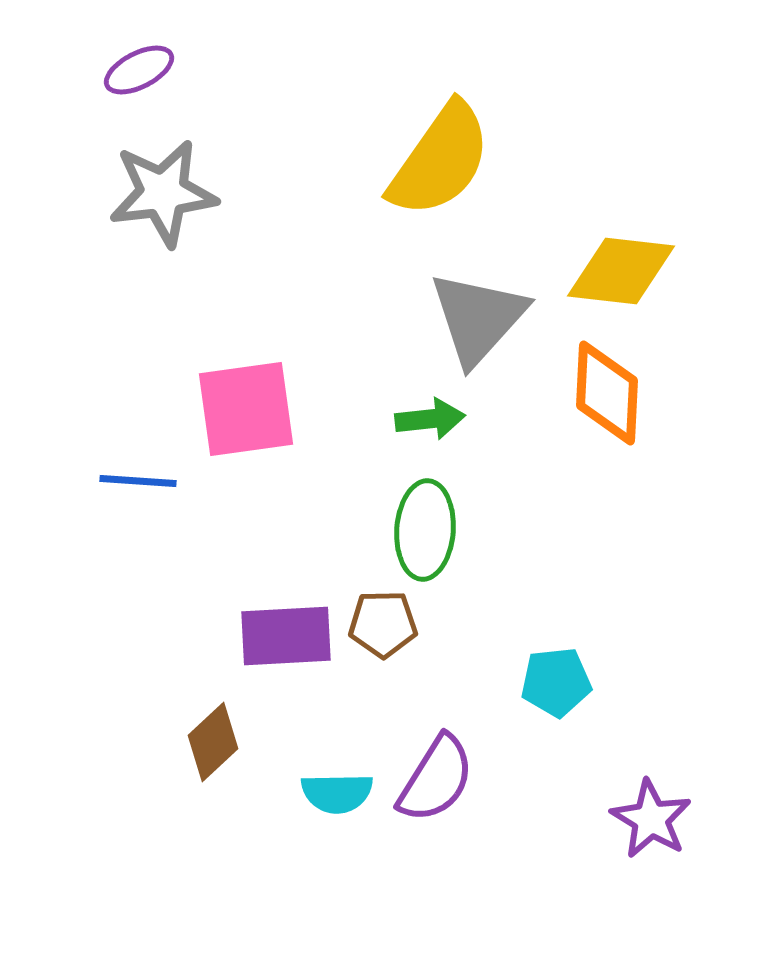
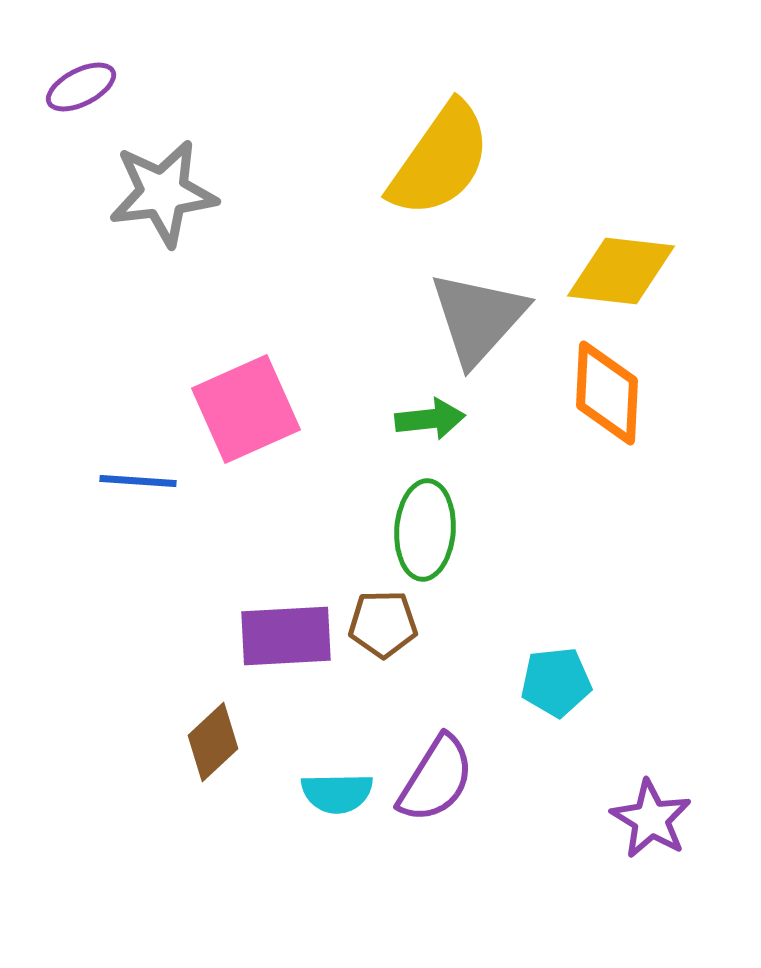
purple ellipse: moved 58 px left, 17 px down
pink square: rotated 16 degrees counterclockwise
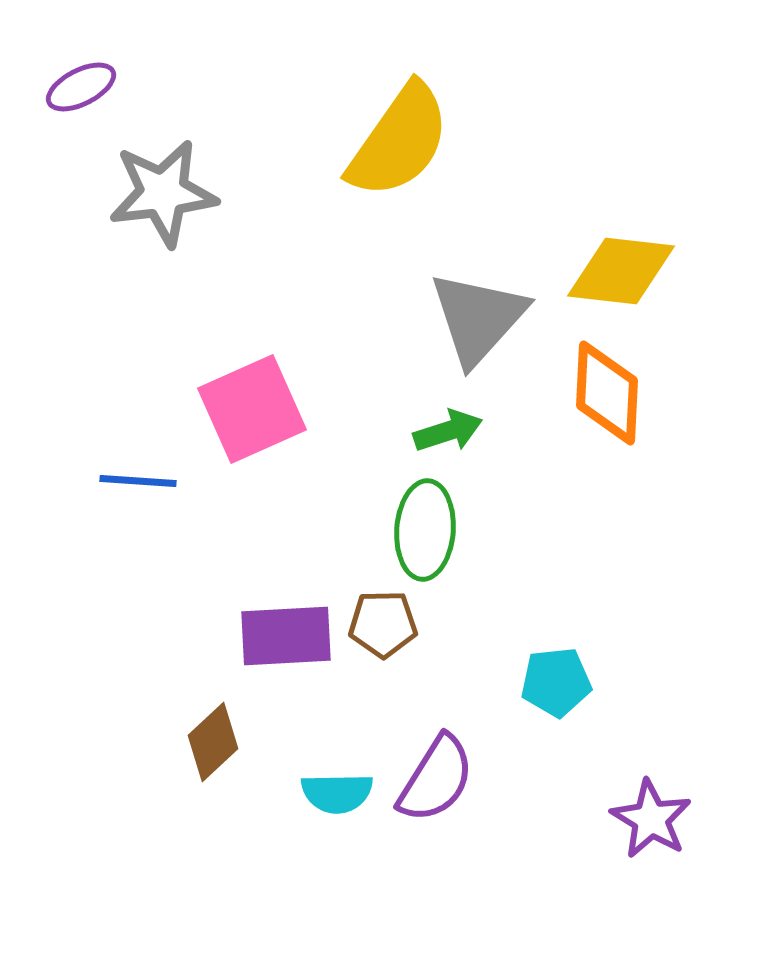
yellow semicircle: moved 41 px left, 19 px up
pink square: moved 6 px right
green arrow: moved 18 px right, 12 px down; rotated 12 degrees counterclockwise
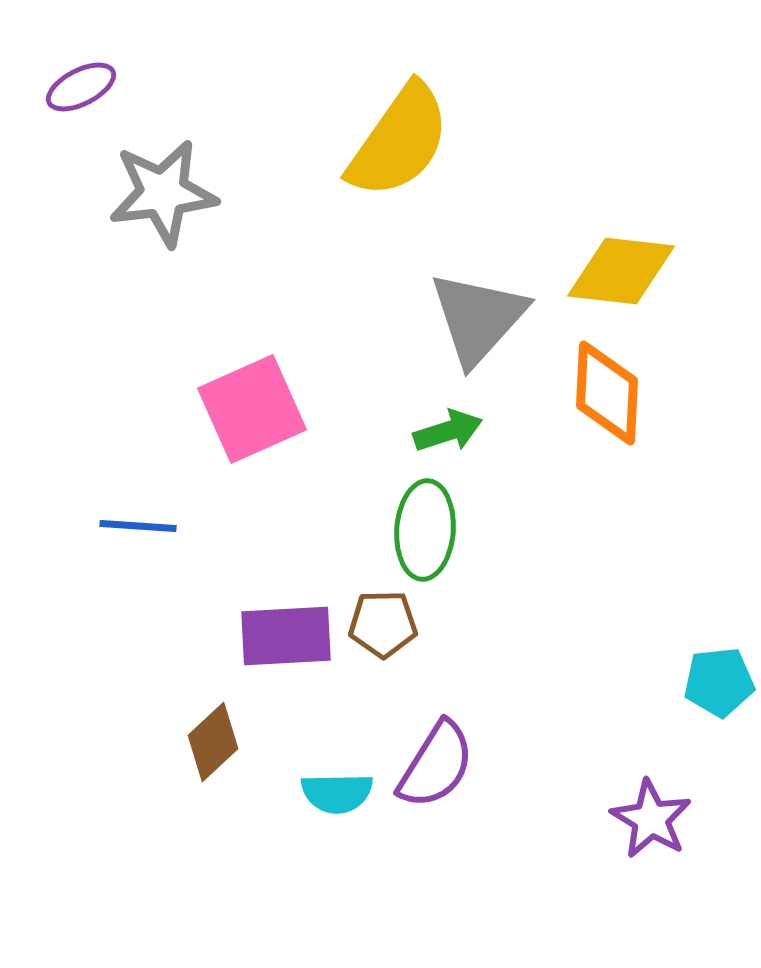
blue line: moved 45 px down
cyan pentagon: moved 163 px right
purple semicircle: moved 14 px up
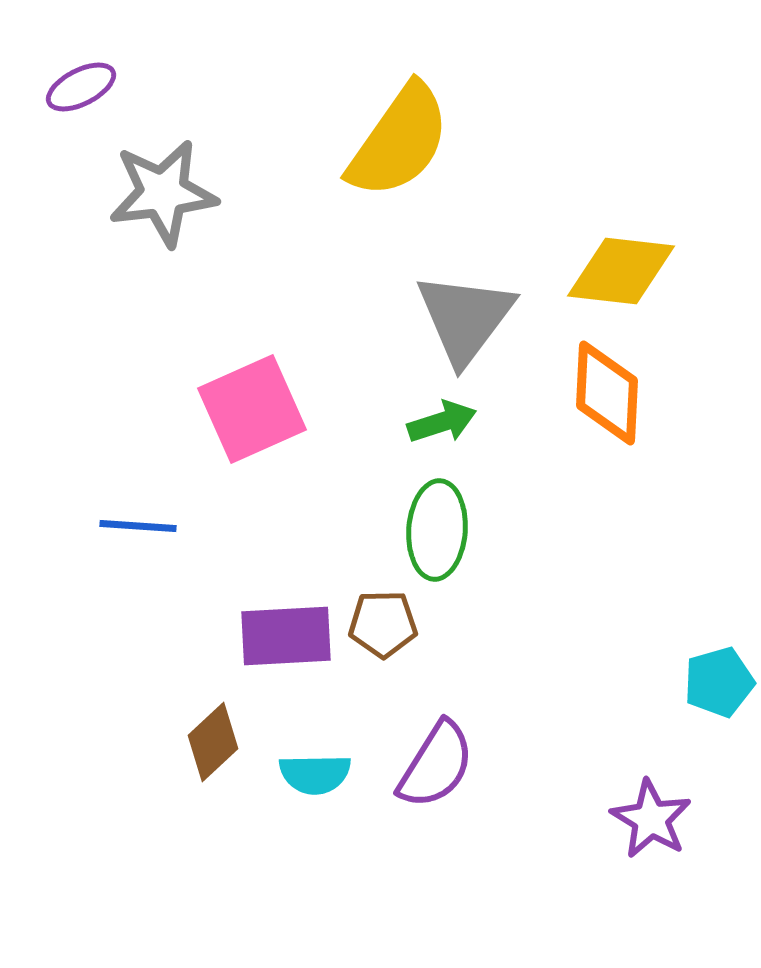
gray triangle: moved 13 px left; rotated 5 degrees counterclockwise
green arrow: moved 6 px left, 9 px up
green ellipse: moved 12 px right
cyan pentagon: rotated 10 degrees counterclockwise
cyan semicircle: moved 22 px left, 19 px up
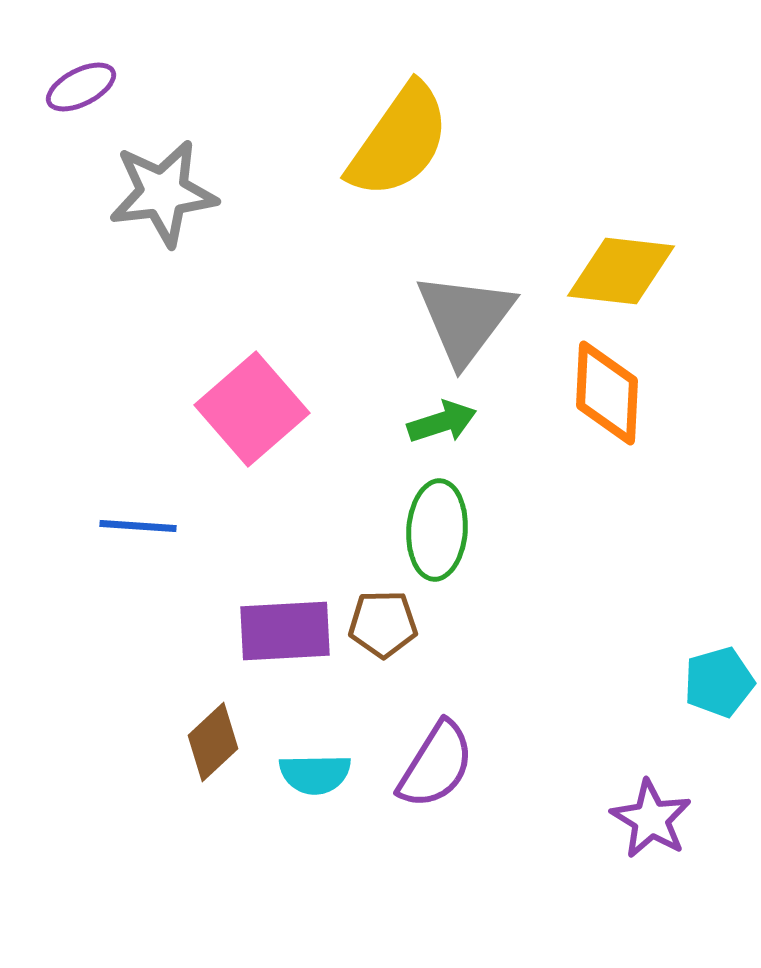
pink square: rotated 17 degrees counterclockwise
purple rectangle: moved 1 px left, 5 px up
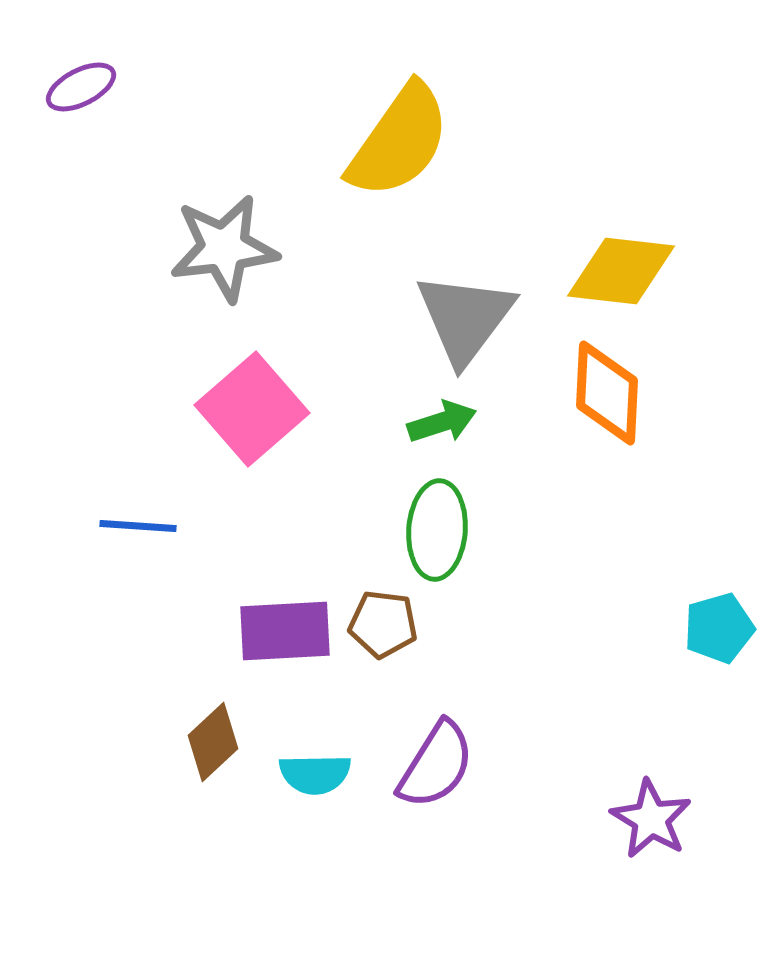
gray star: moved 61 px right, 55 px down
brown pentagon: rotated 8 degrees clockwise
cyan pentagon: moved 54 px up
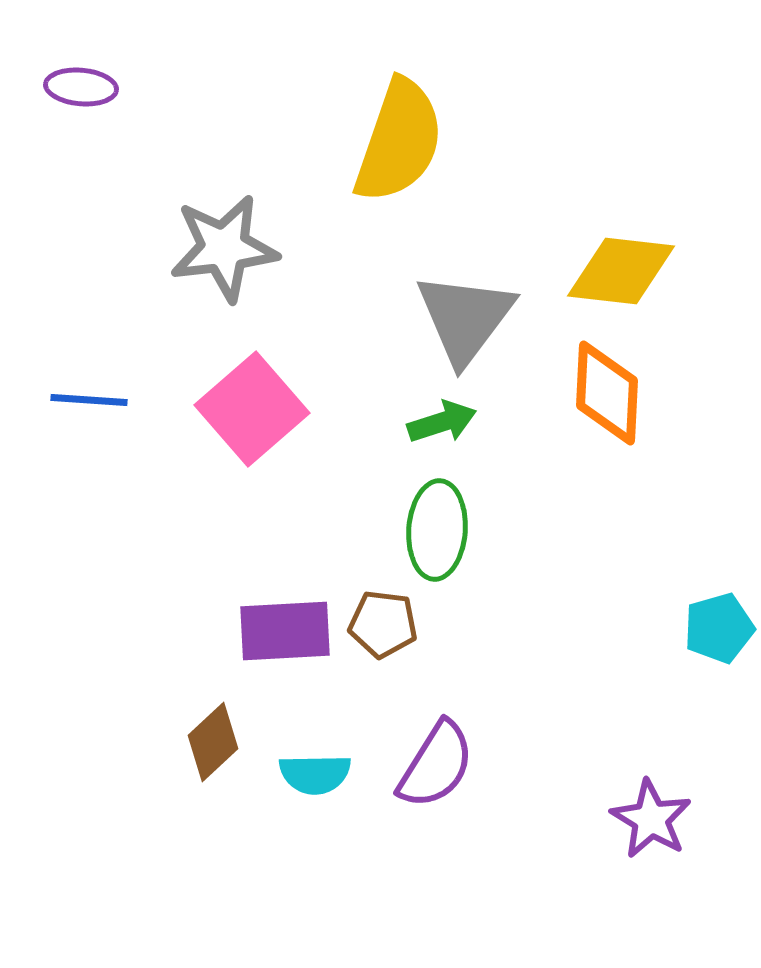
purple ellipse: rotated 32 degrees clockwise
yellow semicircle: rotated 16 degrees counterclockwise
blue line: moved 49 px left, 126 px up
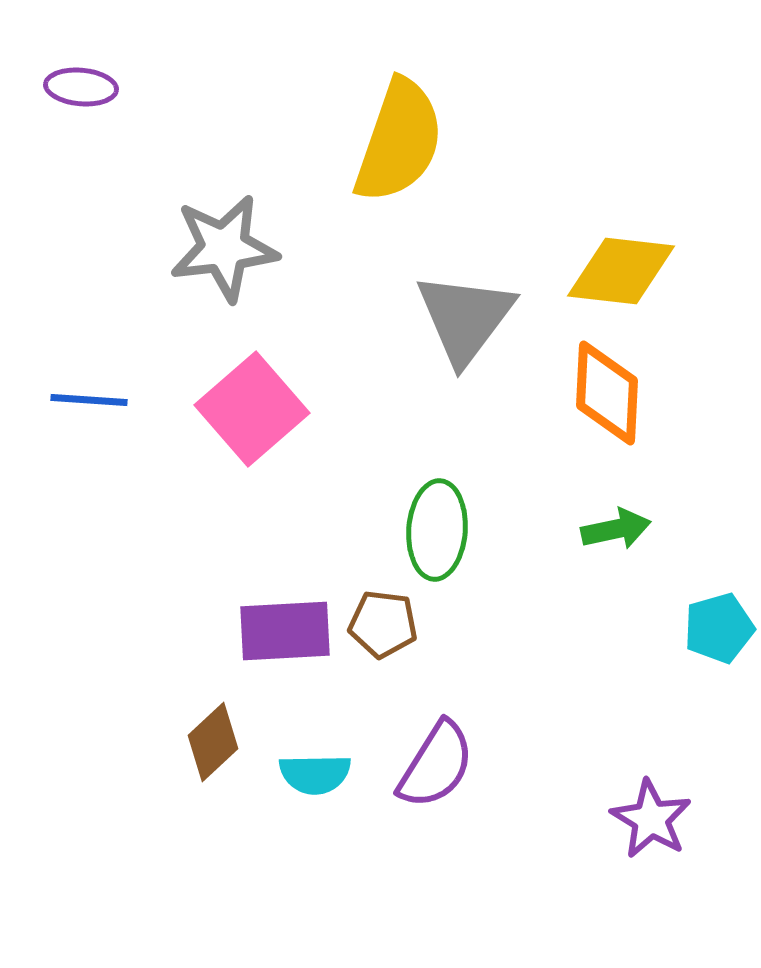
green arrow: moved 174 px right, 107 px down; rotated 6 degrees clockwise
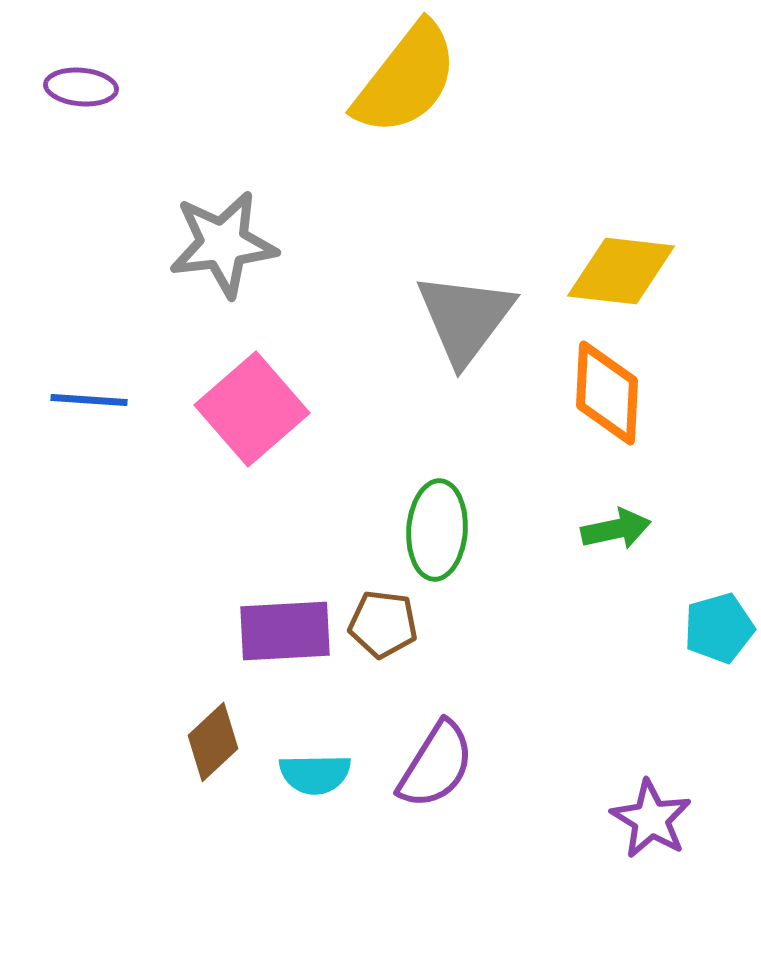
yellow semicircle: moved 7 px right, 62 px up; rotated 19 degrees clockwise
gray star: moved 1 px left, 4 px up
